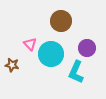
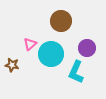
pink triangle: rotated 32 degrees clockwise
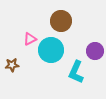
pink triangle: moved 5 px up; rotated 16 degrees clockwise
purple circle: moved 8 px right, 3 px down
cyan circle: moved 4 px up
brown star: rotated 16 degrees counterclockwise
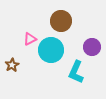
purple circle: moved 3 px left, 4 px up
brown star: rotated 24 degrees counterclockwise
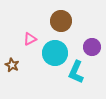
cyan circle: moved 4 px right, 3 px down
brown star: rotated 16 degrees counterclockwise
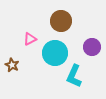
cyan L-shape: moved 2 px left, 4 px down
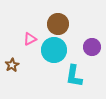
brown circle: moved 3 px left, 3 px down
cyan circle: moved 1 px left, 3 px up
brown star: rotated 16 degrees clockwise
cyan L-shape: rotated 15 degrees counterclockwise
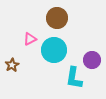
brown circle: moved 1 px left, 6 px up
purple circle: moved 13 px down
cyan L-shape: moved 2 px down
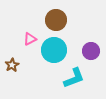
brown circle: moved 1 px left, 2 px down
purple circle: moved 1 px left, 9 px up
cyan L-shape: rotated 120 degrees counterclockwise
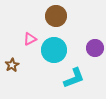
brown circle: moved 4 px up
purple circle: moved 4 px right, 3 px up
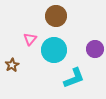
pink triangle: rotated 24 degrees counterclockwise
purple circle: moved 1 px down
